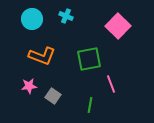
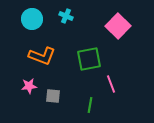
gray square: rotated 28 degrees counterclockwise
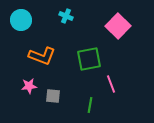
cyan circle: moved 11 px left, 1 px down
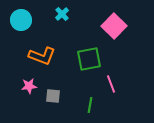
cyan cross: moved 4 px left, 2 px up; rotated 24 degrees clockwise
pink square: moved 4 px left
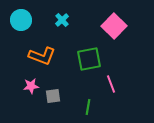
cyan cross: moved 6 px down
pink star: moved 2 px right
gray square: rotated 14 degrees counterclockwise
green line: moved 2 px left, 2 px down
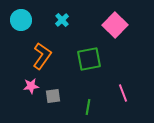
pink square: moved 1 px right, 1 px up
orange L-shape: rotated 76 degrees counterclockwise
pink line: moved 12 px right, 9 px down
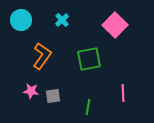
pink star: moved 5 px down; rotated 14 degrees clockwise
pink line: rotated 18 degrees clockwise
